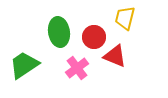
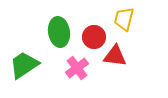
yellow trapezoid: moved 1 px left, 1 px down
red triangle: rotated 15 degrees counterclockwise
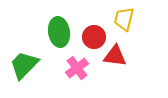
green trapezoid: rotated 12 degrees counterclockwise
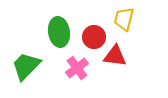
green trapezoid: moved 2 px right, 1 px down
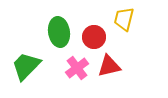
red triangle: moved 6 px left, 10 px down; rotated 20 degrees counterclockwise
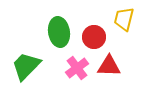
red triangle: rotated 15 degrees clockwise
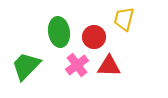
pink cross: moved 3 px up
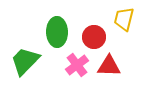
green ellipse: moved 2 px left; rotated 8 degrees clockwise
green trapezoid: moved 1 px left, 5 px up
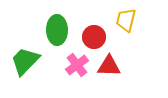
yellow trapezoid: moved 2 px right, 1 px down
green ellipse: moved 2 px up
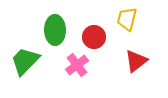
yellow trapezoid: moved 1 px right, 1 px up
green ellipse: moved 2 px left
red triangle: moved 27 px right, 5 px up; rotated 40 degrees counterclockwise
